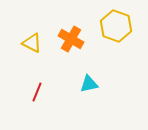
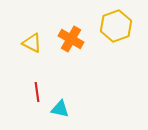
yellow hexagon: rotated 20 degrees clockwise
cyan triangle: moved 29 px left, 25 px down; rotated 24 degrees clockwise
red line: rotated 30 degrees counterclockwise
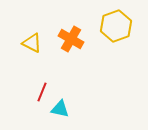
red line: moved 5 px right; rotated 30 degrees clockwise
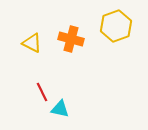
orange cross: rotated 15 degrees counterclockwise
red line: rotated 48 degrees counterclockwise
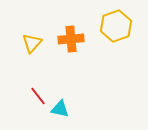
orange cross: rotated 20 degrees counterclockwise
yellow triangle: rotated 45 degrees clockwise
red line: moved 4 px left, 4 px down; rotated 12 degrees counterclockwise
